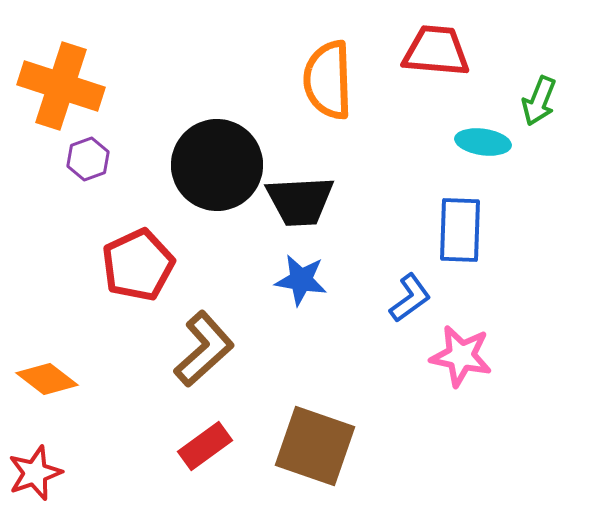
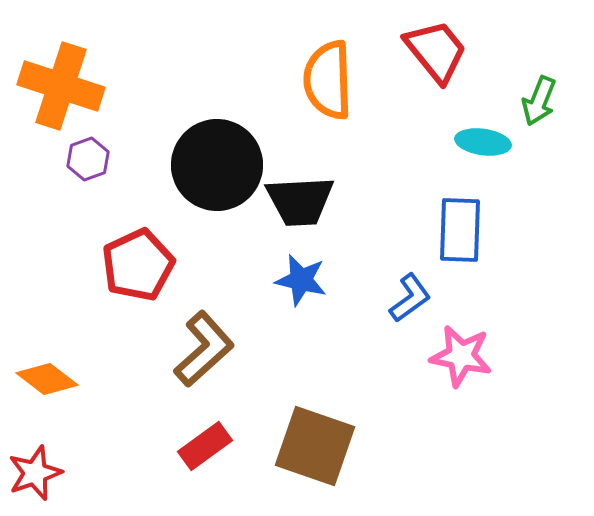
red trapezoid: rotated 46 degrees clockwise
blue star: rotated 4 degrees clockwise
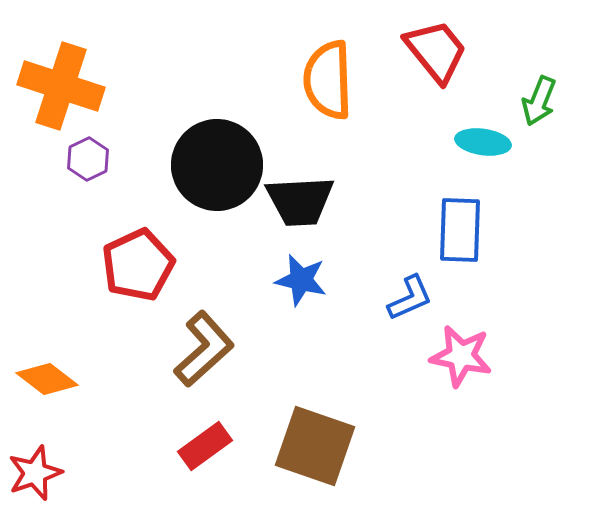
purple hexagon: rotated 6 degrees counterclockwise
blue L-shape: rotated 12 degrees clockwise
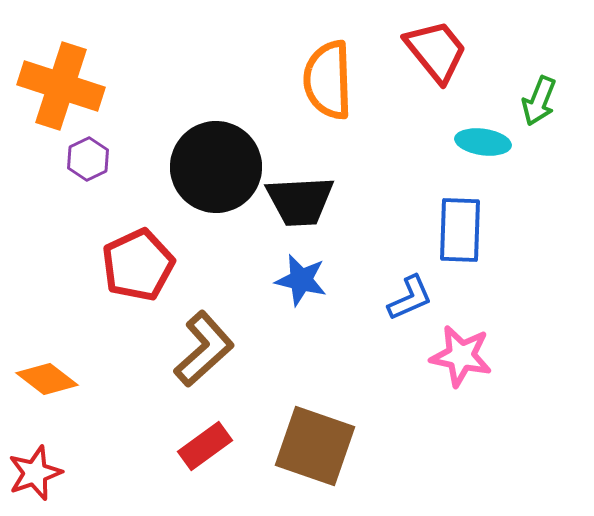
black circle: moved 1 px left, 2 px down
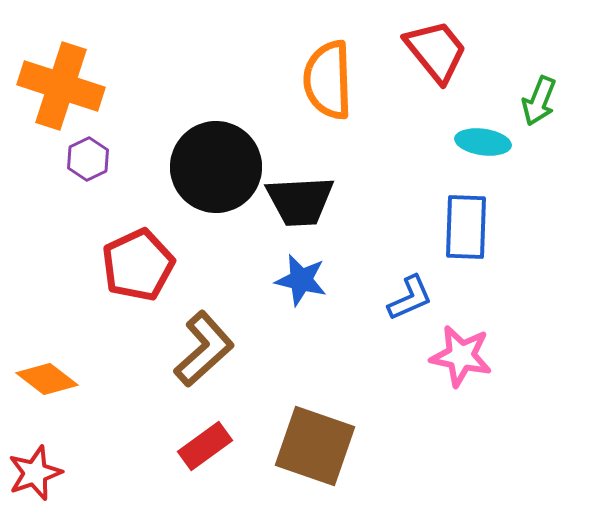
blue rectangle: moved 6 px right, 3 px up
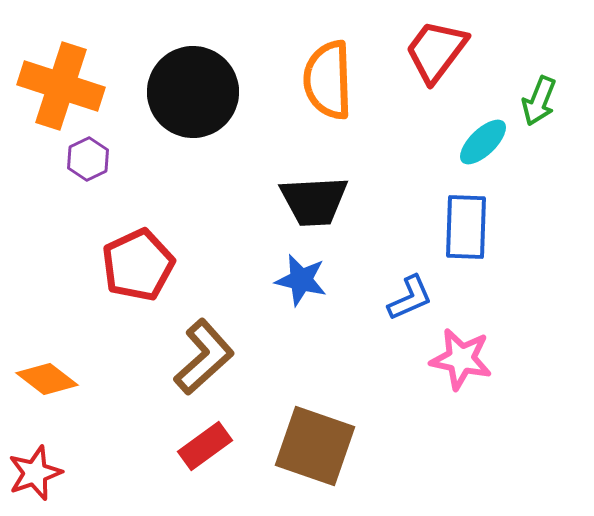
red trapezoid: rotated 104 degrees counterclockwise
cyan ellipse: rotated 52 degrees counterclockwise
black circle: moved 23 px left, 75 px up
black trapezoid: moved 14 px right
brown L-shape: moved 8 px down
pink star: moved 3 px down
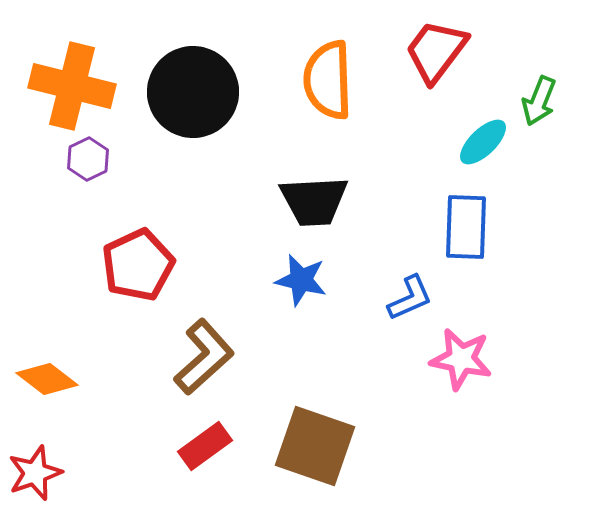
orange cross: moved 11 px right; rotated 4 degrees counterclockwise
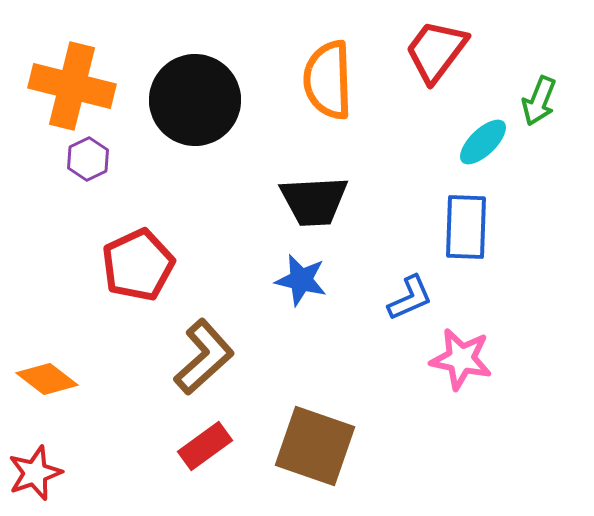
black circle: moved 2 px right, 8 px down
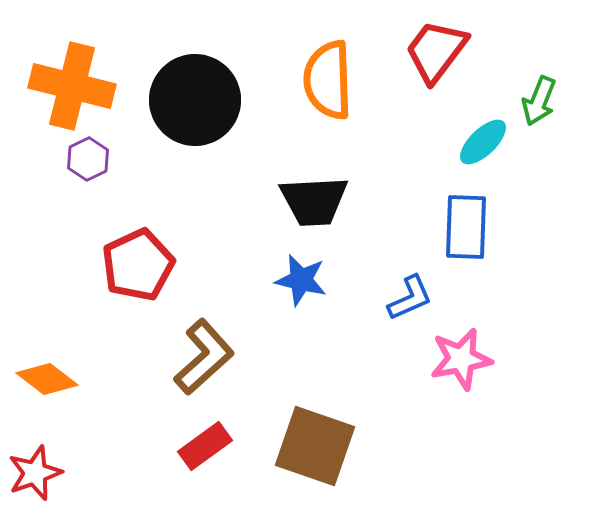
pink star: rotated 22 degrees counterclockwise
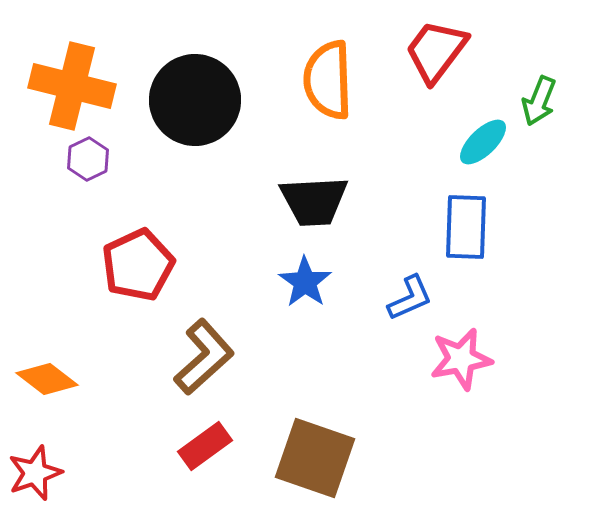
blue star: moved 4 px right, 2 px down; rotated 22 degrees clockwise
brown square: moved 12 px down
